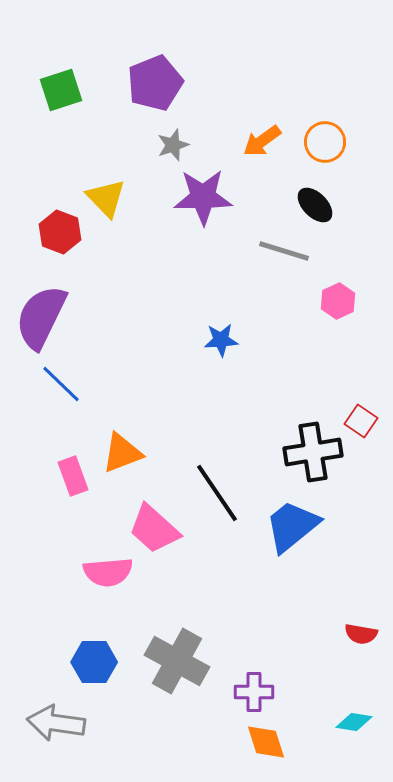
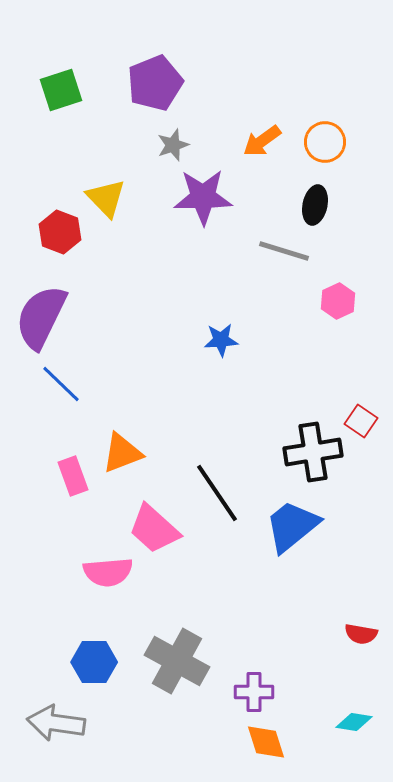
black ellipse: rotated 57 degrees clockwise
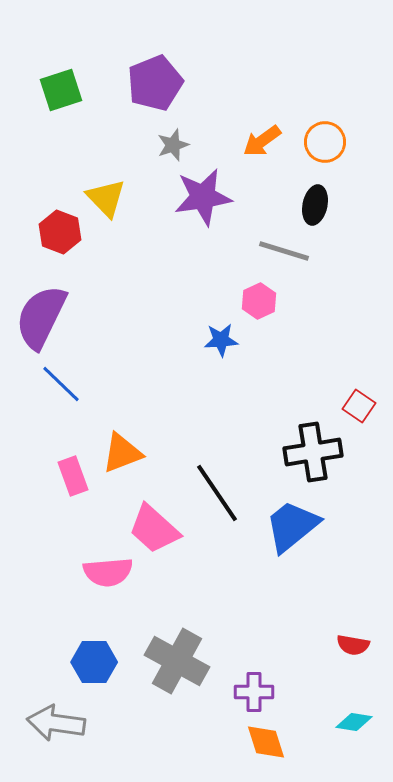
purple star: rotated 8 degrees counterclockwise
pink hexagon: moved 79 px left
red square: moved 2 px left, 15 px up
red semicircle: moved 8 px left, 11 px down
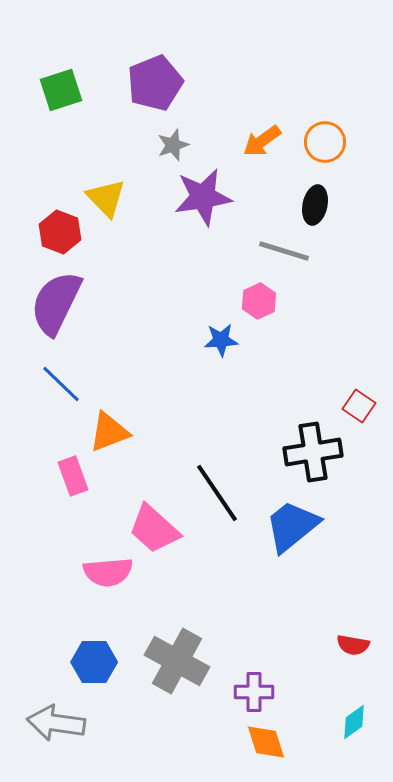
purple semicircle: moved 15 px right, 14 px up
orange triangle: moved 13 px left, 21 px up
cyan diamond: rotated 45 degrees counterclockwise
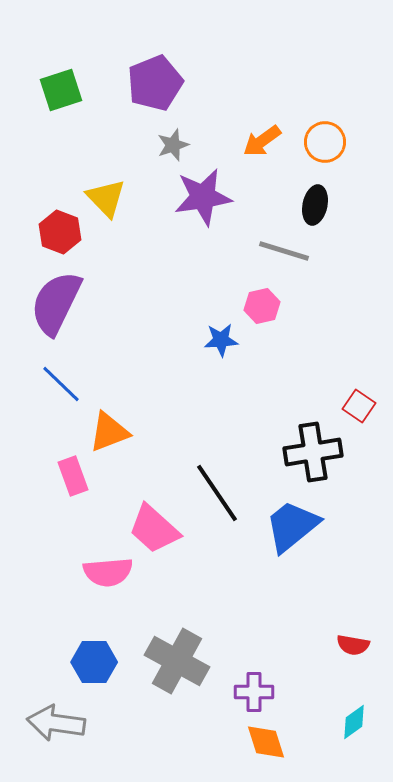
pink hexagon: moved 3 px right, 5 px down; rotated 12 degrees clockwise
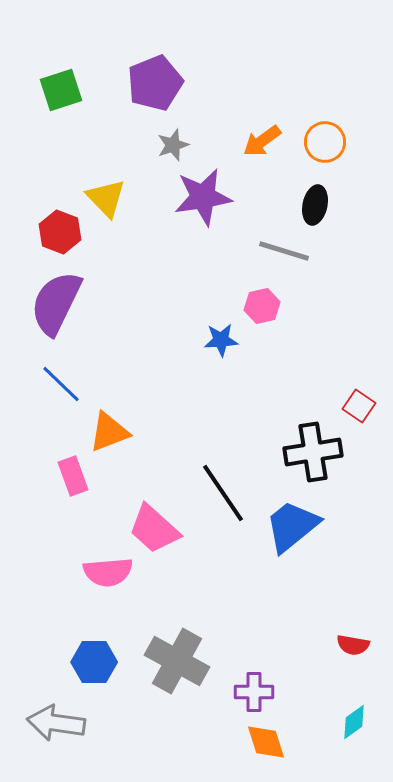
black line: moved 6 px right
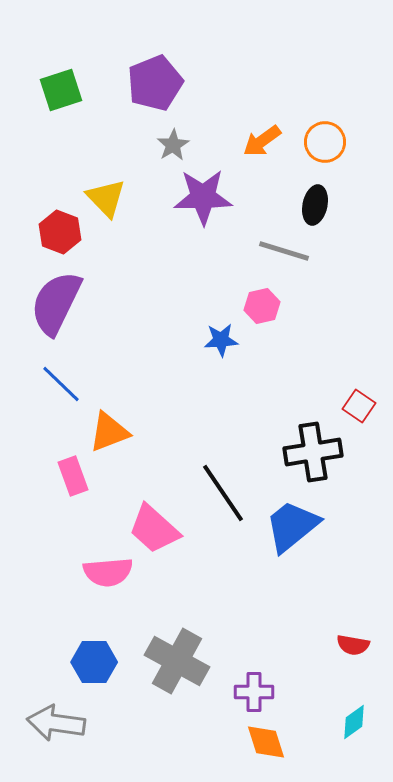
gray star: rotated 12 degrees counterclockwise
purple star: rotated 8 degrees clockwise
